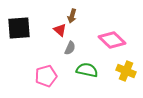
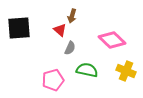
pink pentagon: moved 7 px right, 4 px down
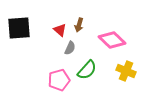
brown arrow: moved 7 px right, 9 px down
green semicircle: rotated 120 degrees clockwise
pink pentagon: moved 6 px right
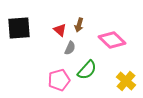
yellow cross: moved 10 px down; rotated 18 degrees clockwise
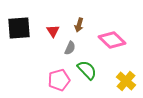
red triangle: moved 7 px left, 1 px down; rotated 16 degrees clockwise
green semicircle: rotated 85 degrees counterclockwise
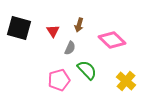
black square: rotated 20 degrees clockwise
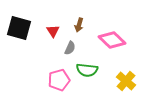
green semicircle: rotated 140 degrees clockwise
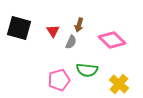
gray semicircle: moved 1 px right, 6 px up
yellow cross: moved 7 px left, 3 px down
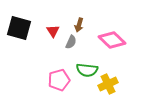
yellow cross: moved 11 px left; rotated 24 degrees clockwise
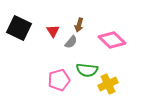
black square: rotated 10 degrees clockwise
gray semicircle: rotated 16 degrees clockwise
